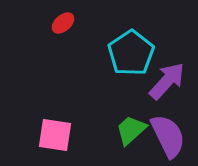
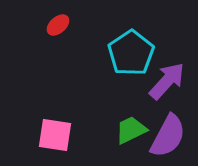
red ellipse: moved 5 px left, 2 px down
green trapezoid: rotated 16 degrees clockwise
purple semicircle: rotated 54 degrees clockwise
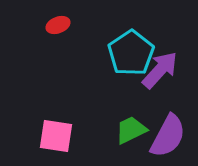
red ellipse: rotated 20 degrees clockwise
purple arrow: moved 7 px left, 11 px up
pink square: moved 1 px right, 1 px down
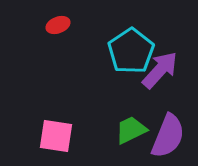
cyan pentagon: moved 2 px up
purple semicircle: rotated 6 degrees counterclockwise
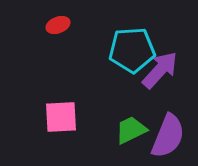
cyan pentagon: moved 1 px right, 1 px up; rotated 30 degrees clockwise
pink square: moved 5 px right, 19 px up; rotated 12 degrees counterclockwise
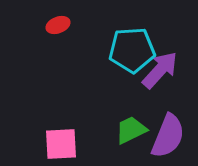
pink square: moved 27 px down
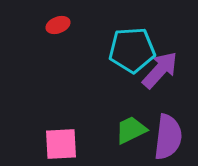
purple semicircle: moved 1 px down; rotated 15 degrees counterclockwise
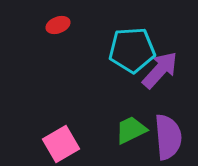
purple semicircle: rotated 12 degrees counterclockwise
pink square: rotated 27 degrees counterclockwise
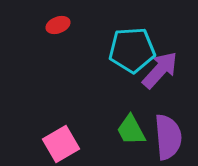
green trapezoid: rotated 92 degrees counterclockwise
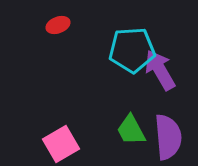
purple arrow: rotated 72 degrees counterclockwise
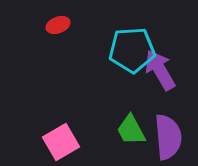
pink square: moved 2 px up
